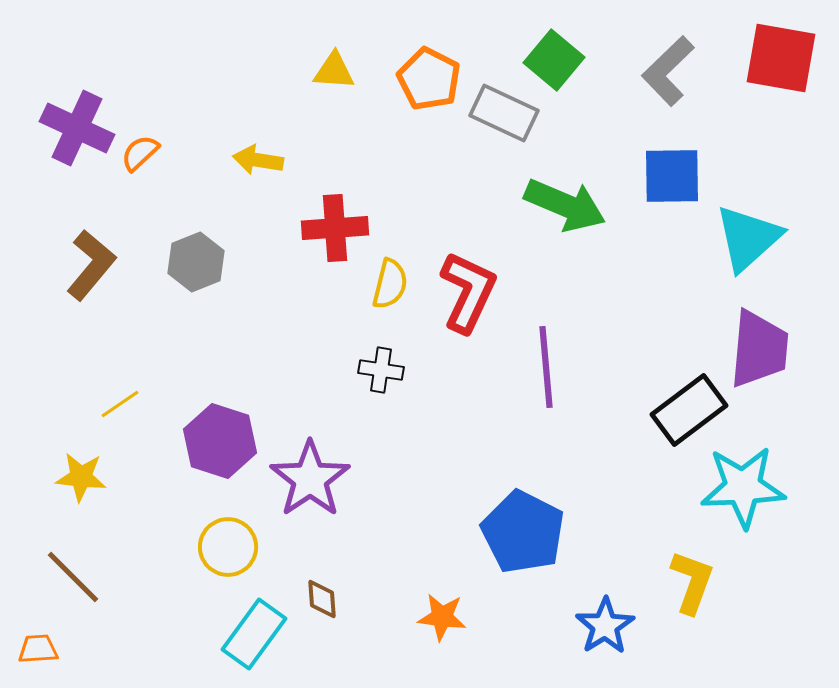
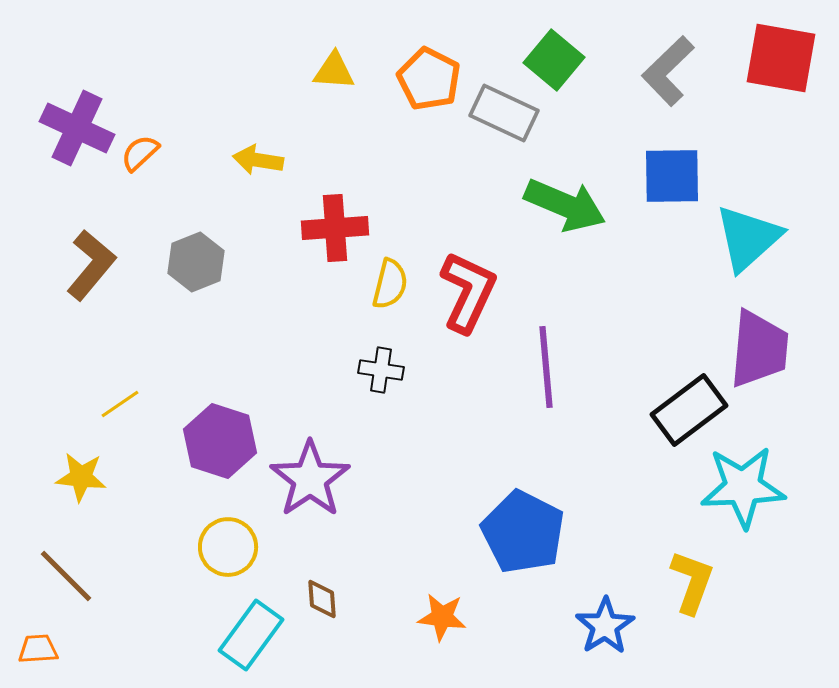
brown line: moved 7 px left, 1 px up
cyan rectangle: moved 3 px left, 1 px down
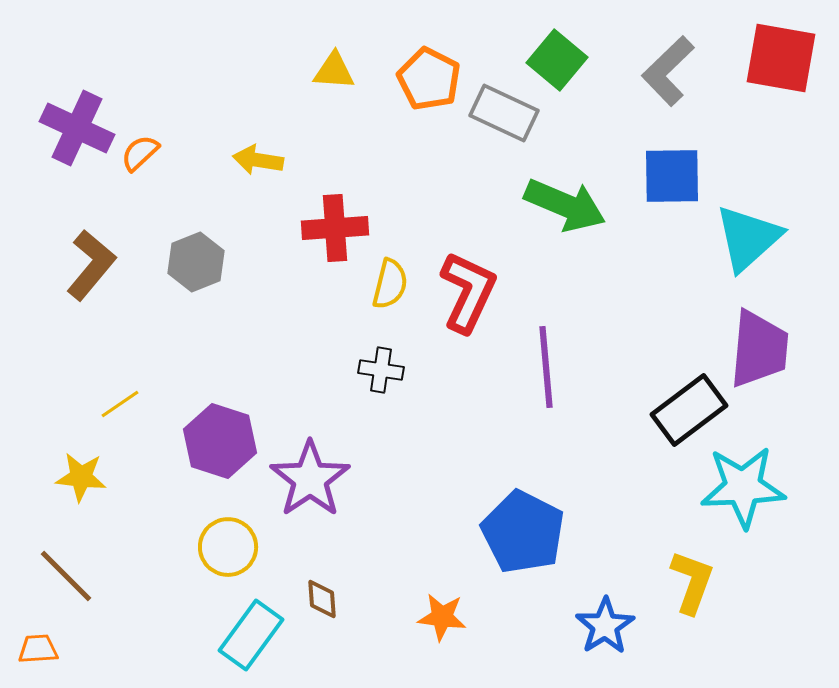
green square: moved 3 px right
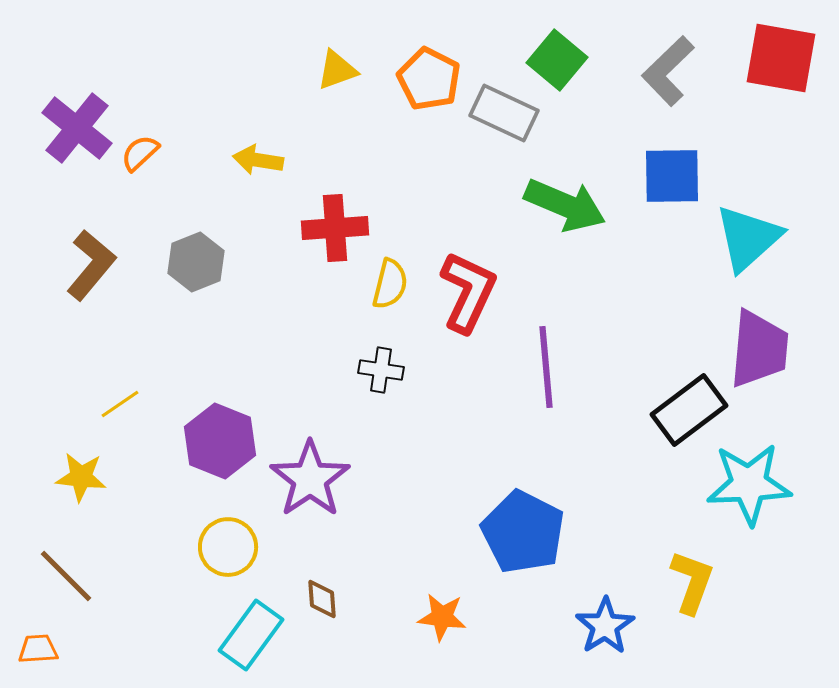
yellow triangle: moved 3 px right, 1 px up; rotated 24 degrees counterclockwise
purple cross: rotated 14 degrees clockwise
purple hexagon: rotated 4 degrees clockwise
cyan star: moved 6 px right, 3 px up
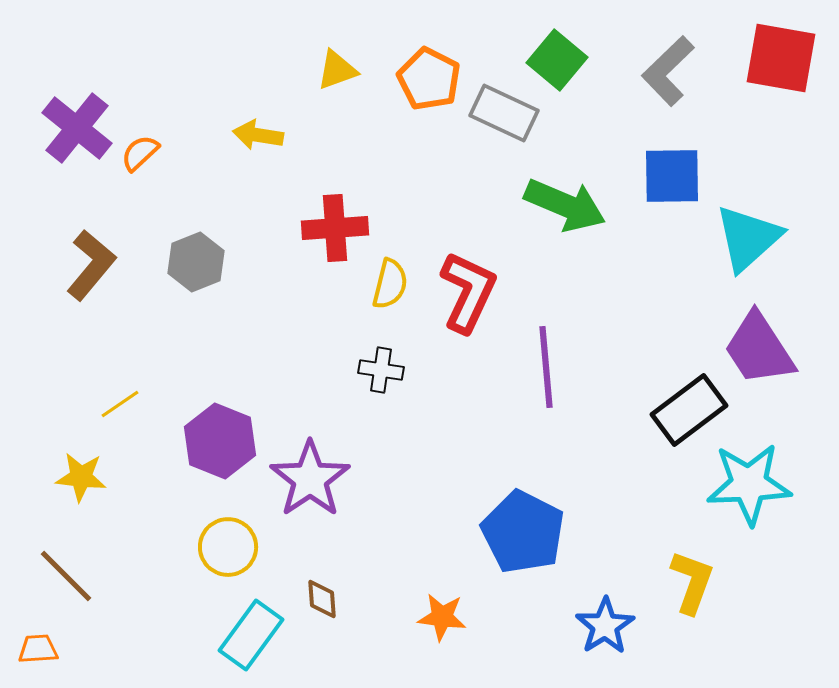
yellow arrow: moved 25 px up
purple trapezoid: rotated 142 degrees clockwise
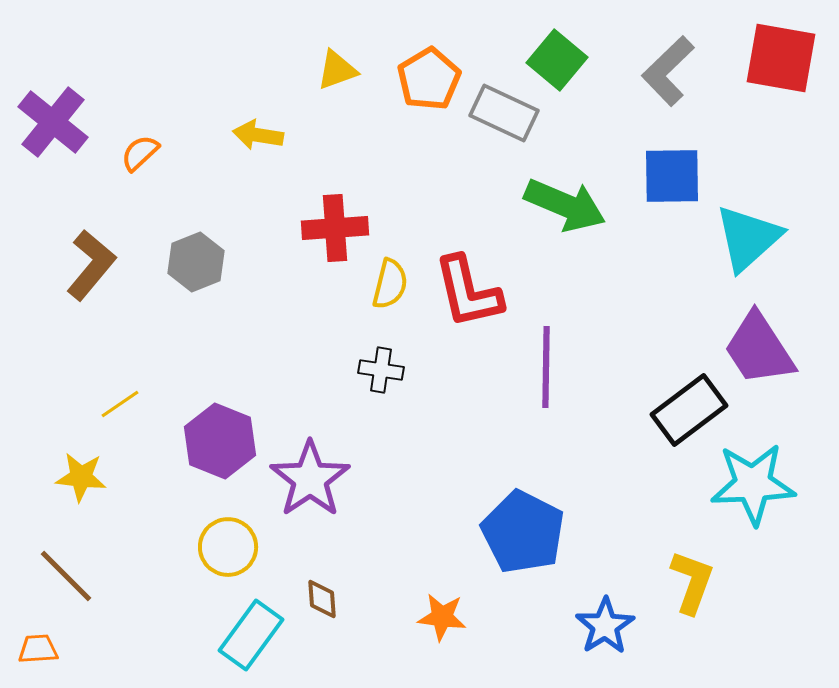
orange pentagon: rotated 14 degrees clockwise
purple cross: moved 24 px left, 6 px up
red L-shape: rotated 142 degrees clockwise
purple line: rotated 6 degrees clockwise
cyan star: moved 4 px right
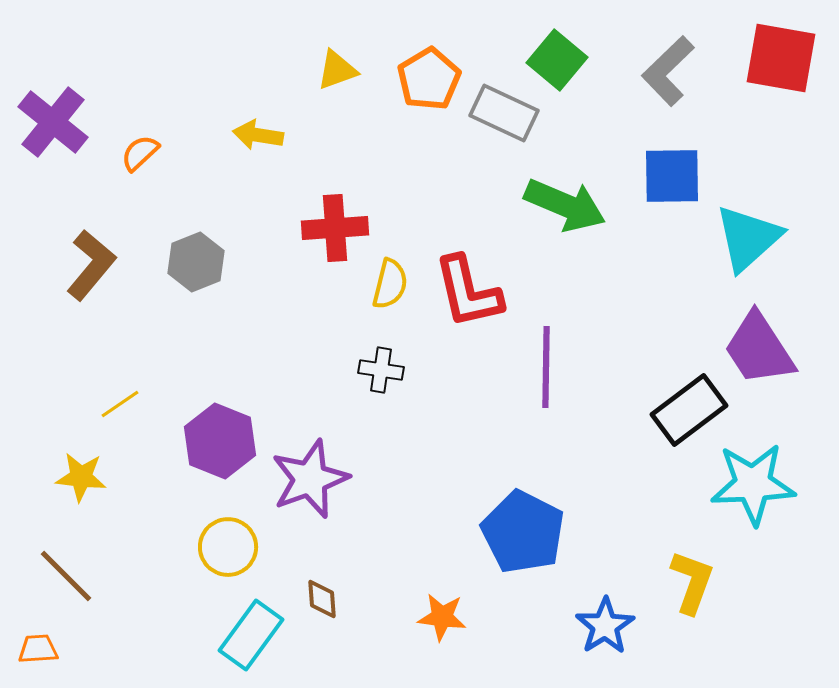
purple star: rotated 14 degrees clockwise
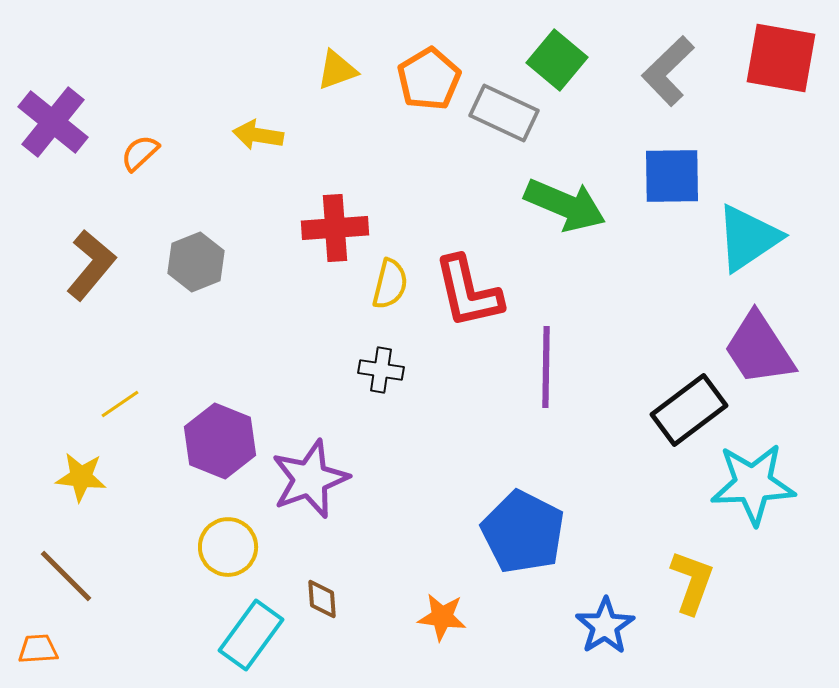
cyan triangle: rotated 8 degrees clockwise
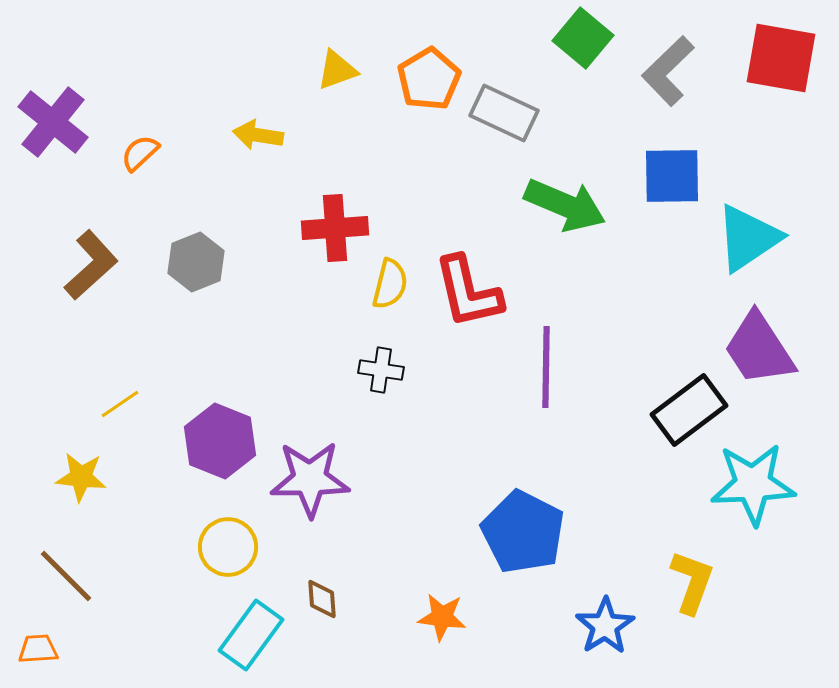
green square: moved 26 px right, 22 px up
brown L-shape: rotated 8 degrees clockwise
purple star: rotated 20 degrees clockwise
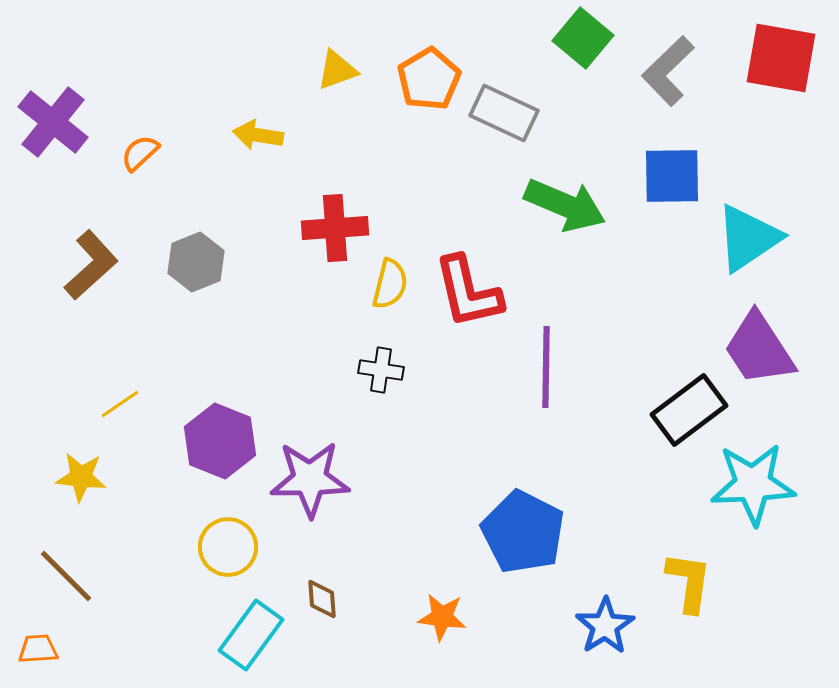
yellow L-shape: moved 3 px left; rotated 12 degrees counterclockwise
